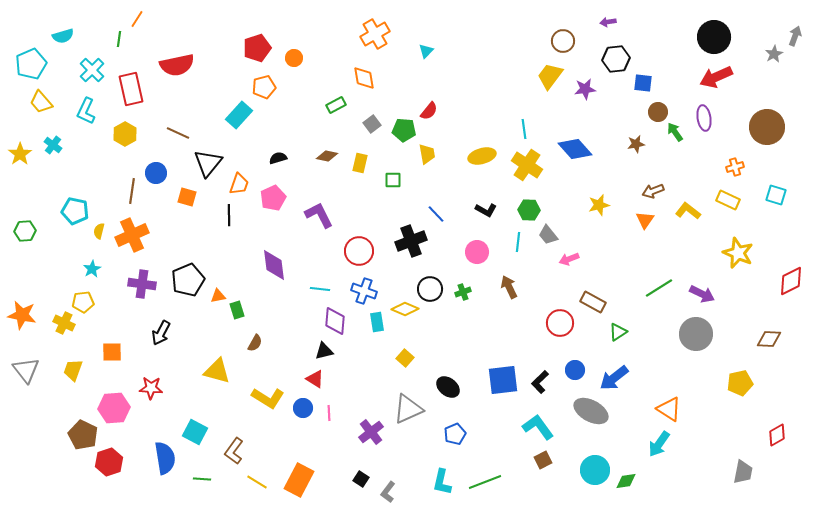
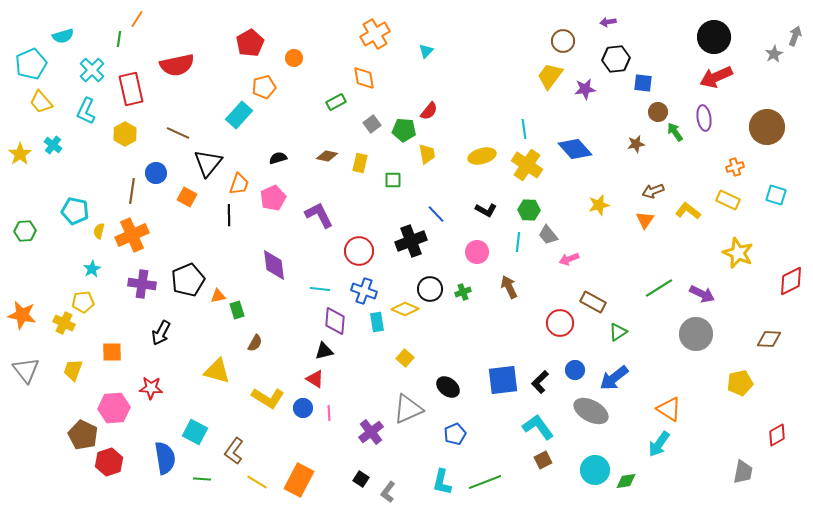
red pentagon at (257, 48): moved 7 px left, 5 px up; rotated 12 degrees counterclockwise
green rectangle at (336, 105): moved 3 px up
orange square at (187, 197): rotated 12 degrees clockwise
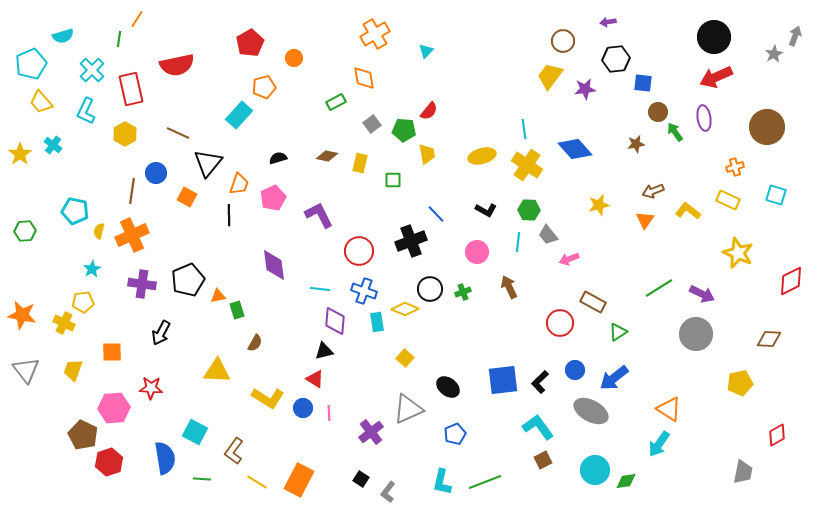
yellow triangle at (217, 371): rotated 12 degrees counterclockwise
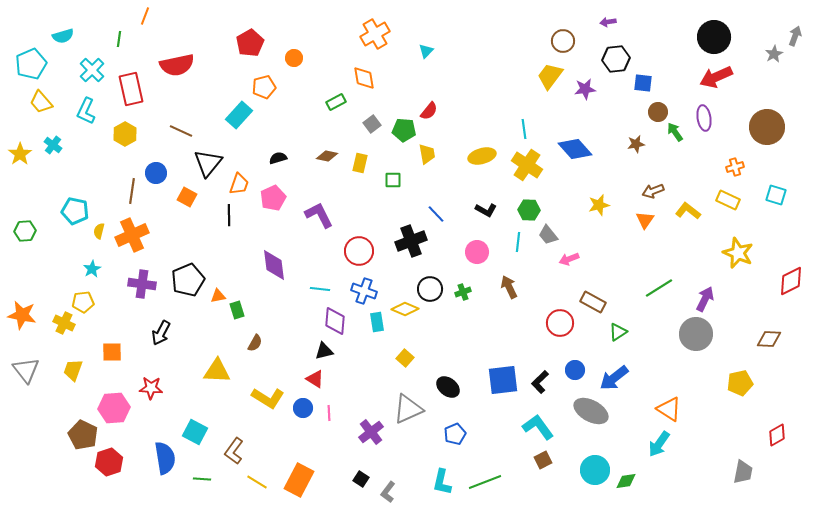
orange line at (137, 19): moved 8 px right, 3 px up; rotated 12 degrees counterclockwise
brown line at (178, 133): moved 3 px right, 2 px up
purple arrow at (702, 294): moved 3 px right, 5 px down; rotated 90 degrees counterclockwise
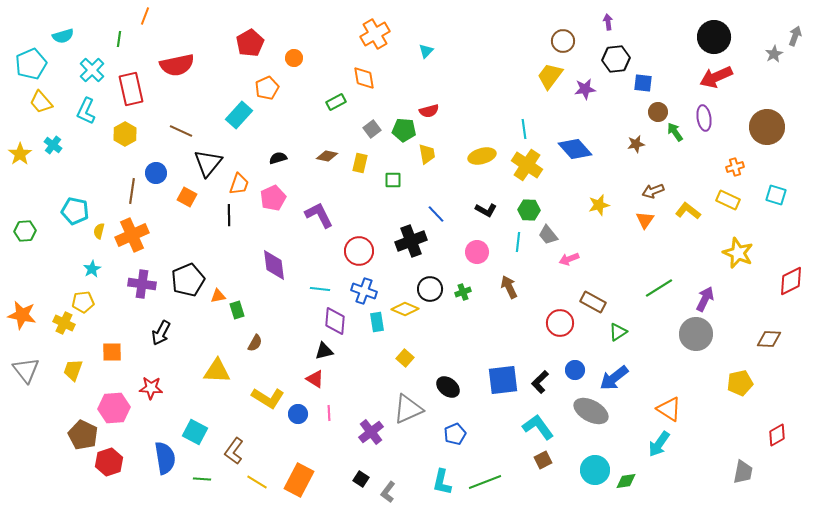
purple arrow at (608, 22): rotated 91 degrees clockwise
orange pentagon at (264, 87): moved 3 px right, 1 px down; rotated 10 degrees counterclockwise
red semicircle at (429, 111): rotated 36 degrees clockwise
gray square at (372, 124): moved 5 px down
blue circle at (303, 408): moved 5 px left, 6 px down
